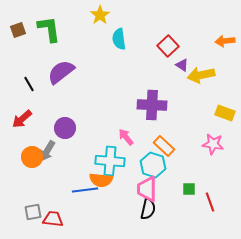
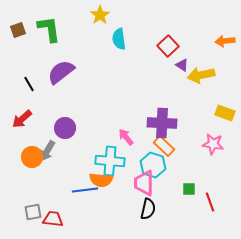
purple cross: moved 10 px right, 18 px down
pink trapezoid: moved 3 px left, 6 px up
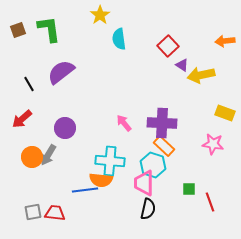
pink arrow: moved 2 px left, 14 px up
gray arrow: moved 1 px right, 4 px down
red trapezoid: moved 2 px right, 6 px up
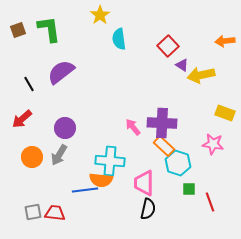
pink arrow: moved 9 px right, 4 px down
gray arrow: moved 11 px right
cyan hexagon: moved 25 px right, 2 px up
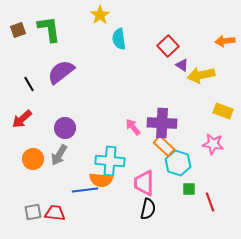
yellow rectangle: moved 2 px left, 2 px up
orange circle: moved 1 px right, 2 px down
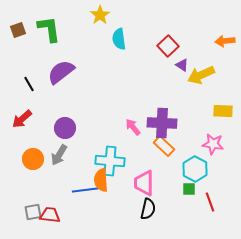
yellow arrow: rotated 12 degrees counterclockwise
yellow rectangle: rotated 18 degrees counterclockwise
cyan hexagon: moved 17 px right, 6 px down; rotated 10 degrees clockwise
orange semicircle: rotated 80 degrees clockwise
red trapezoid: moved 5 px left, 2 px down
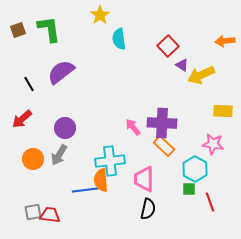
cyan cross: rotated 12 degrees counterclockwise
pink trapezoid: moved 4 px up
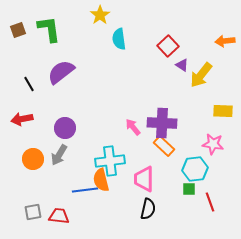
yellow arrow: rotated 28 degrees counterclockwise
red arrow: rotated 30 degrees clockwise
cyan hexagon: rotated 25 degrees clockwise
orange semicircle: rotated 10 degrees counterclockwise
red trapezoid: moved 9 px right, 1 px down
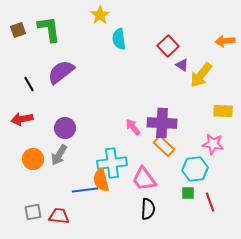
cyan cross: moved 2 px right, 2 px down
pink trapezoid: rotated 36 degrees counterclockwise
green square: moved 1 px left, 4 px down
black semicircle: rotated 10 degrees counterclockwise
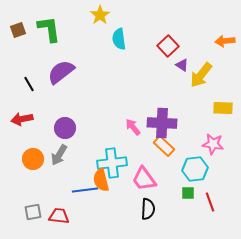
yellow rectangle: moved 3 px up
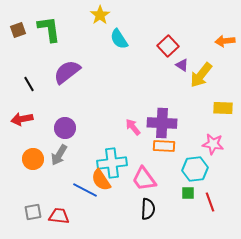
cyan semicircle: rotated 25 degrees counterclockwise
purple semicircle: moved 6 px right
orange rectangle: rotated 40 degrees counterclockwise
orange semicircle: rotated 20 degrees counterclockwise
blue line: rotated 35 degrees clockwise
